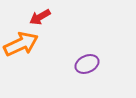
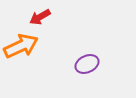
orange arrow: moved 2 px down
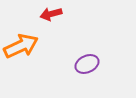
red arrow: moved 11 px right, 3 px up; rotated 15 degrees clockwise
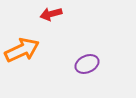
orange arrow: moved 1 px right, 4 px down
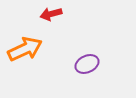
orange arrow: moved 3 px right, 1 px up
